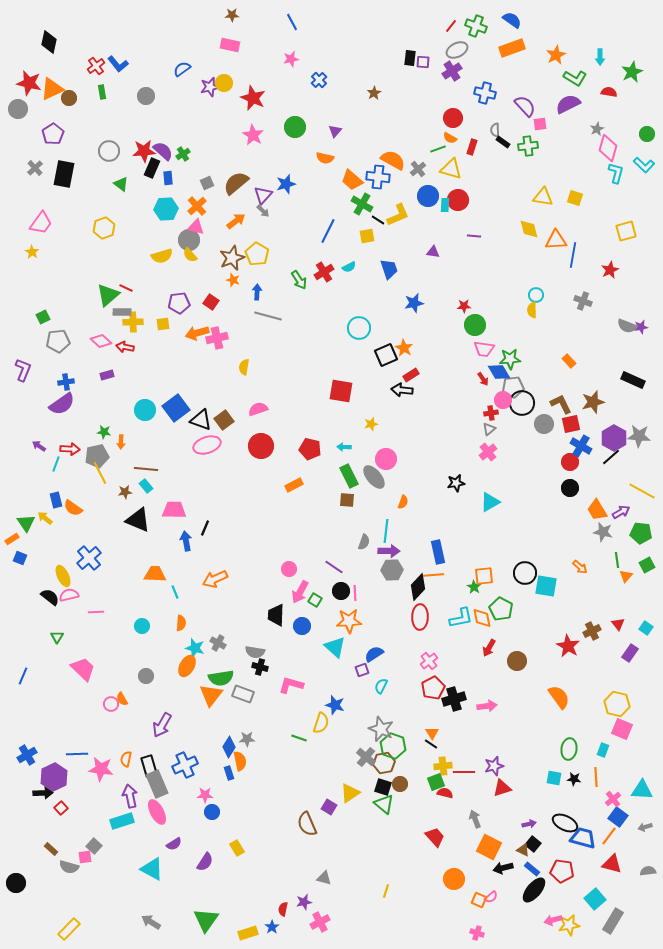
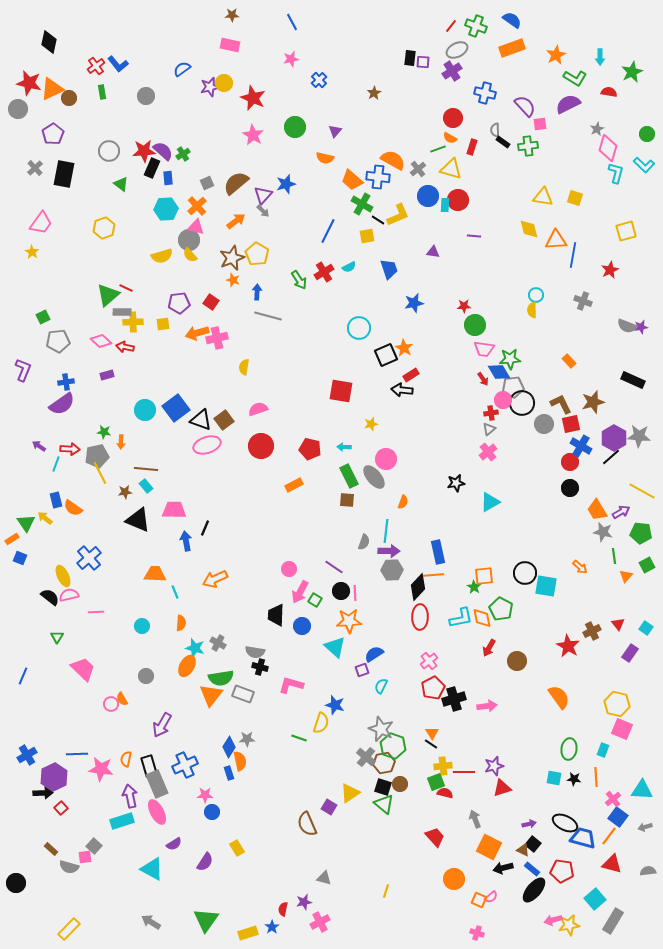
green line at (617, 560): moved 3 px left, 4 px up
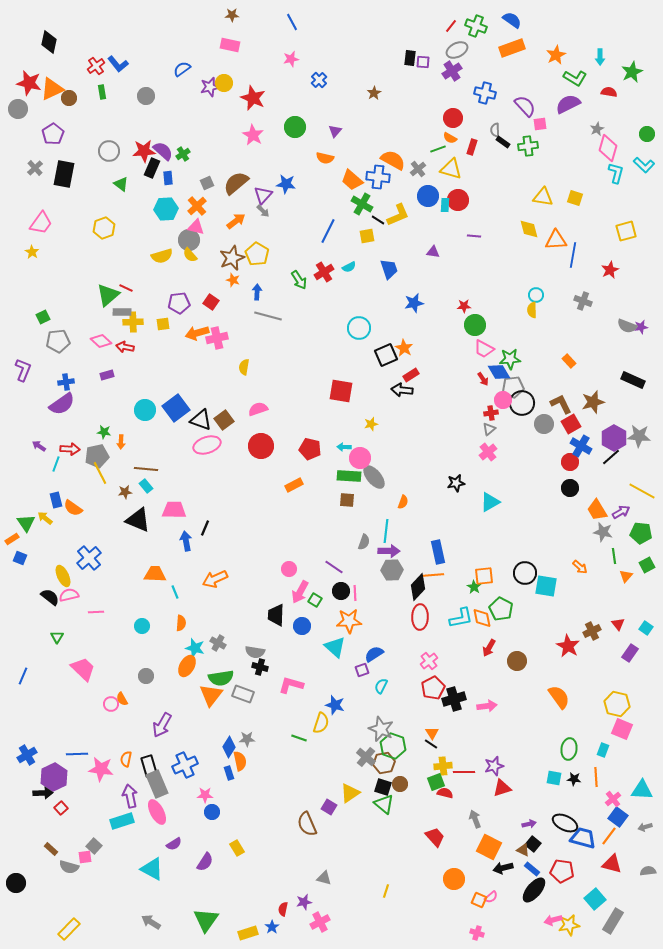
blue star at (286, 184): rotated 24 degrees clockwise
pink trapezoid at (484, 349): rotated 20 degrees clockwise
red square at (571, 424): rotated 18 degrees counterclockwise
pink circle at (386, 459): moved 26 px left, 1 px up
green rectangle at (349, 476): rotated 60 degrees counterclockwise
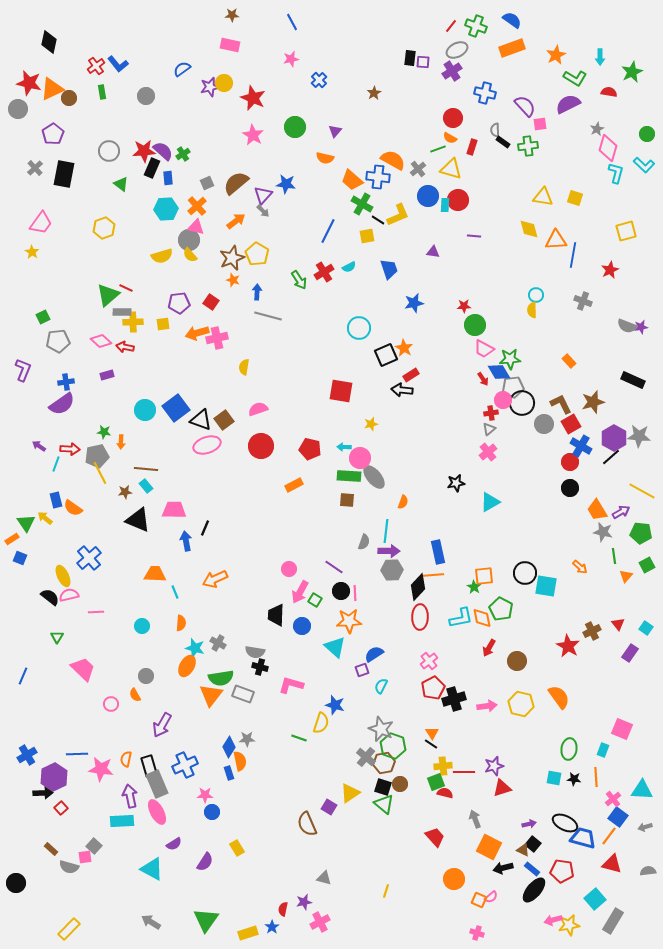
orange semicircle at (122, 699): moved 13 px right, 4 px up
yellow hexagon at (617, 704): moved 96 px left
cyan rectangle at (122, 821): rotated 15 degrees clockwise
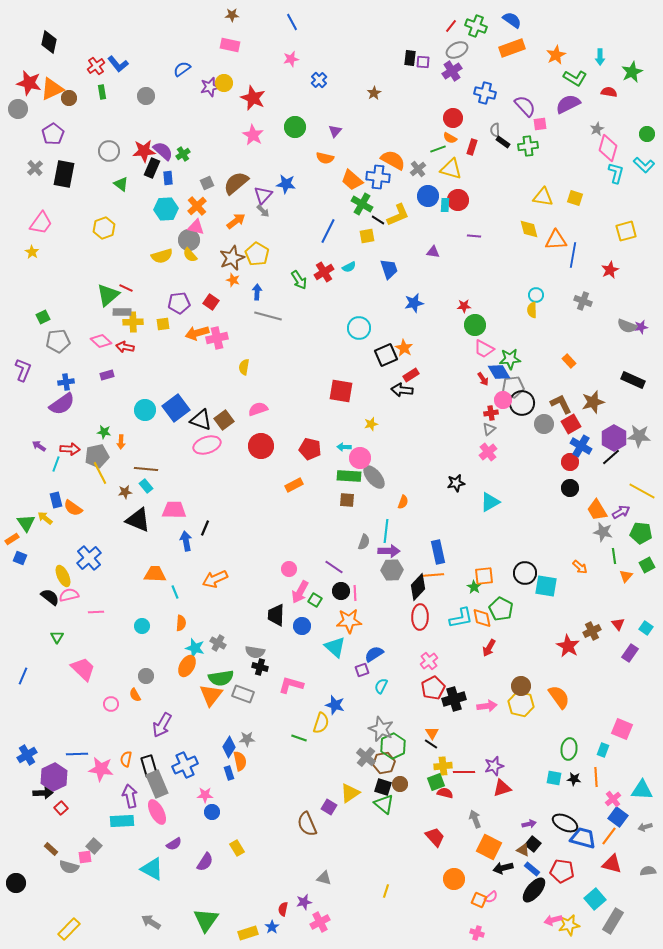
brown circle at (517, 661): moved 4 px right, 25 px down
green hexagon at (393, 746): rotated 15 degrees clockwise
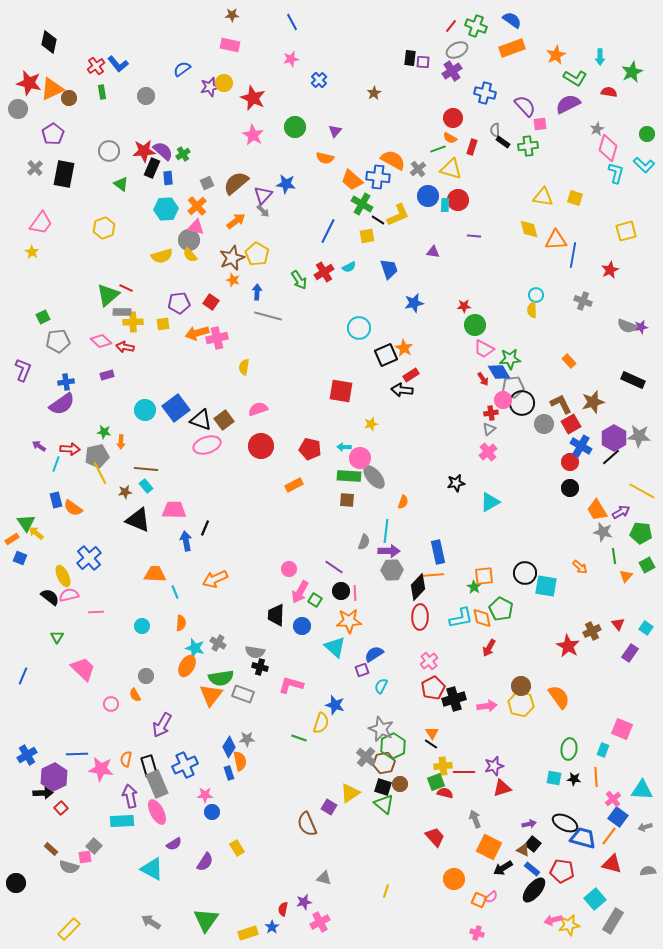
yellow arrow at (45, 518): moved 9 px left, 15 px down
black arrow at (503, 868): rotated 18 degrees counterclockwise
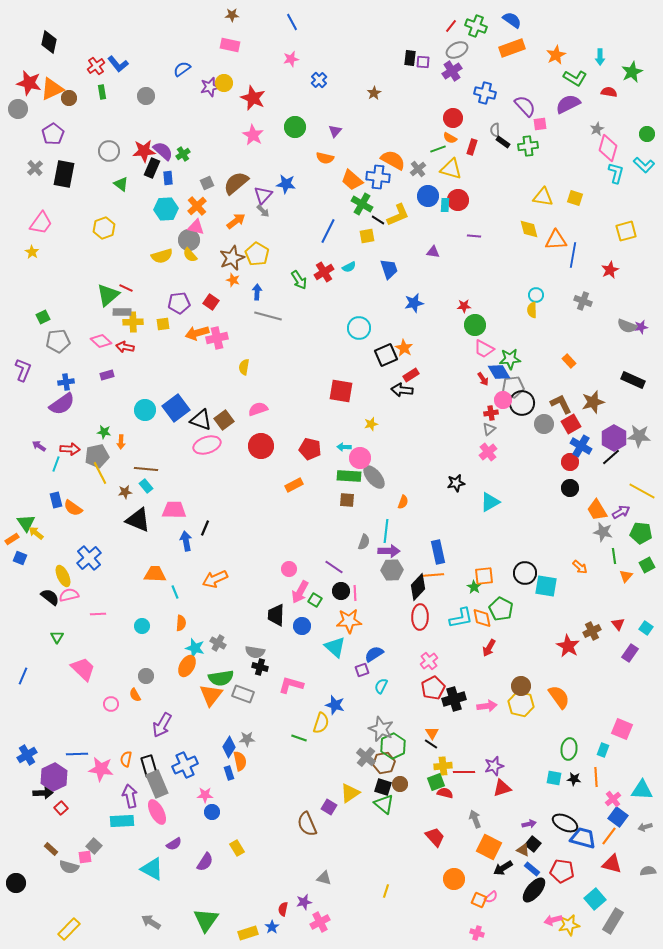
pink line at (96, 612): moved 2 px right, 2 px down
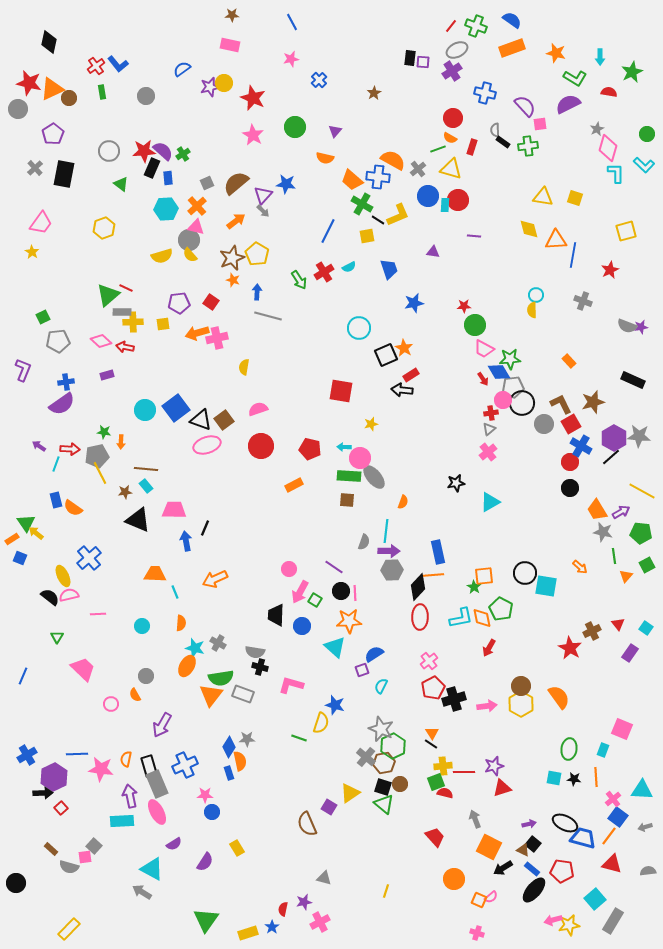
orange star at (556, 55): moved 2 px up; rotated 30 degrees counterclockwise
cyan L-shape at (616, 173): rotated 15 degrees counterclockwise
red star at (568, 646): moved 2 px right, 2 px down
yellow hexagon at (521, 704): rotated 15 degrees clockwise
gray arrow at (151, 922): moved 9 px left, 30 px up
